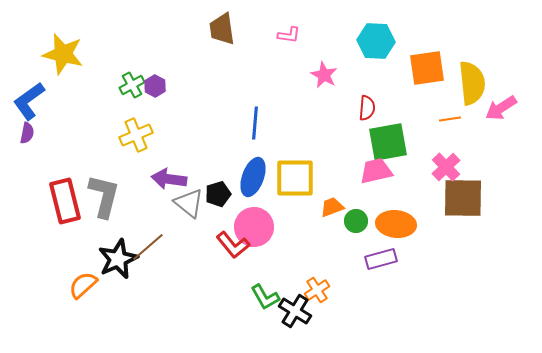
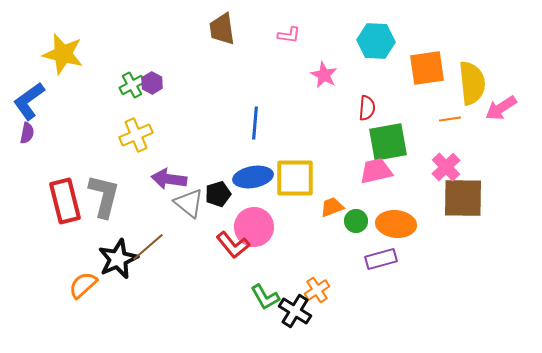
purple hexagon: moved 3 px left, 3 px up
blue ellipse: rotated 60 degrees clockwise
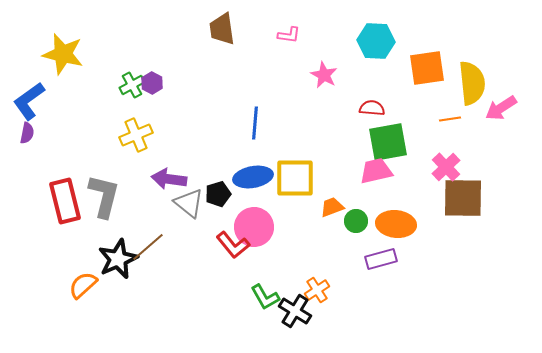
red semicircle: moved 5 px right; rotated 90 degrees counterclockwise
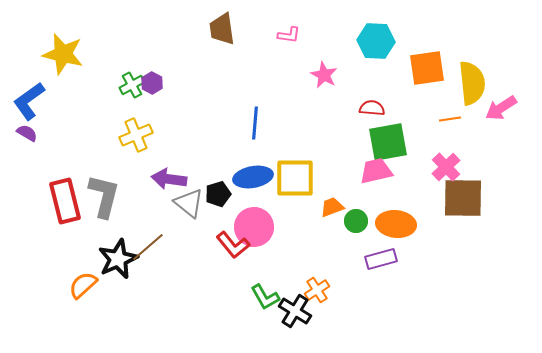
purple semicircle: rotated 70 degrees counterclockwise
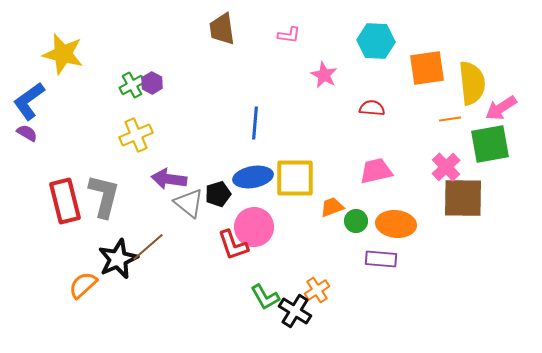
green square: moved 102 px right, 2 px down
red L-shape: rotated 20 degrees clockwise
purple rectangle: rotated 20 degrees clockwise
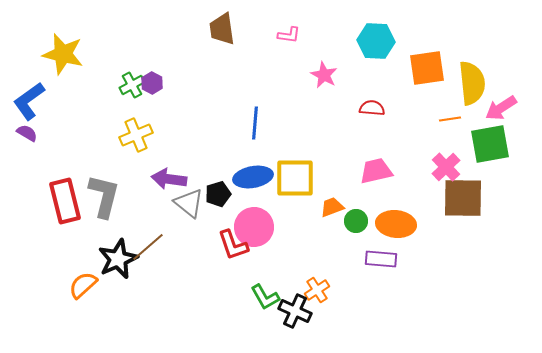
black cross: rotated 8 degrees counterclockwise
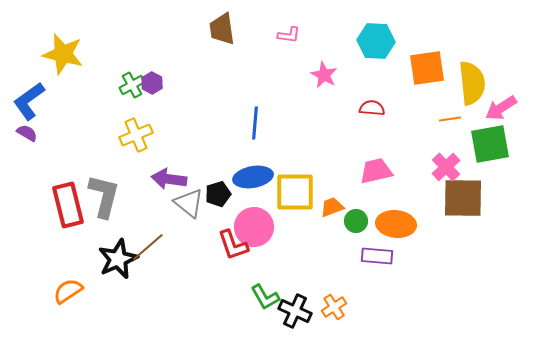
yellow square: moved 14 px down
red rectangle: moved 3 px right, 4 px down
purple rectangle: moved 4 px left, 3 px up
orange semicircle: moved 15 px left, 6 px down; rotated 8 degrees clockwise
orange cross: moved 17 px right, 17 px down
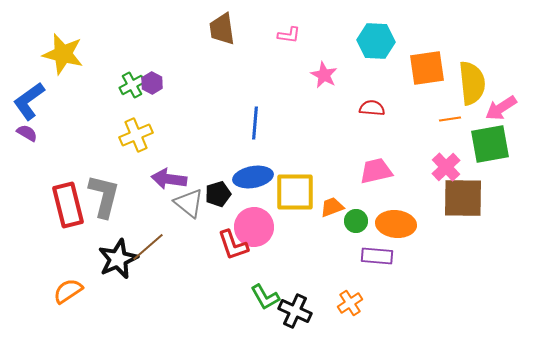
orange cross: moved 16 px right, 4 px up
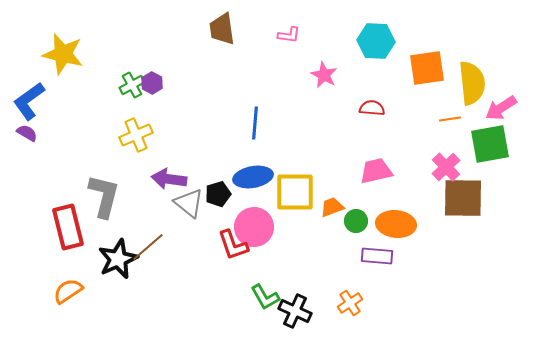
red rectangle: moved 22 px down
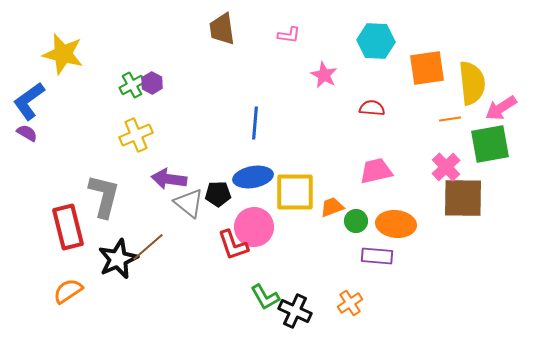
black pentagon: rotated 15 degrees clockwise
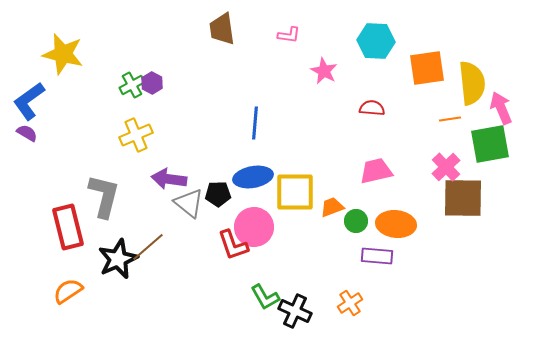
pink star: moved 4 px up
pink arrow: rotated 100 degrees clockwise
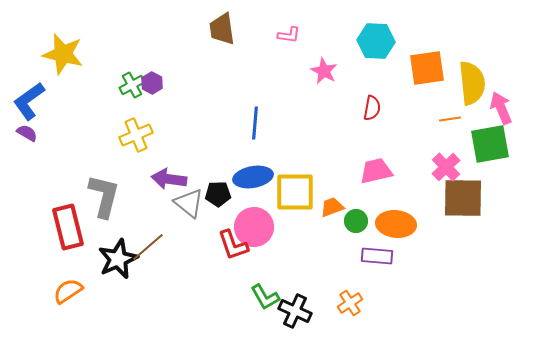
red semicircle: rotated 95 degrees clockwise
